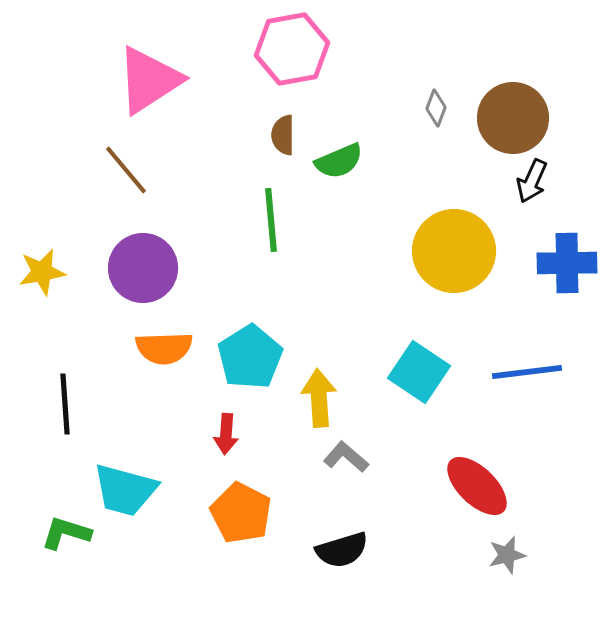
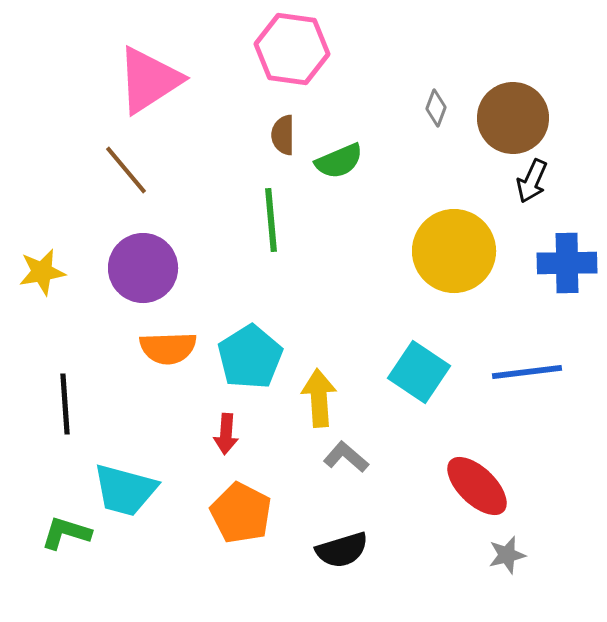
pink hexagon: rotated 18 degrees clockwise
orange semicircle: moved 4 px right
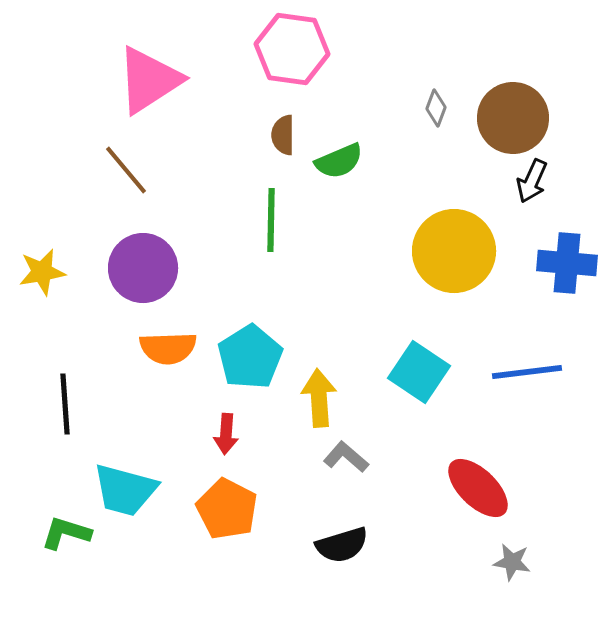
green line: rotated 6 degrees clockwise
blue cross: rotated 6 degrees clockwise
red ellipse: moved 1 px right, 2 px down
orange pentagon: moved 14 px left, 4 px up
black semicircle: moved 5 px up
gray star: moved 5 px right, 7 px down; rotated 24 degrees clockwise
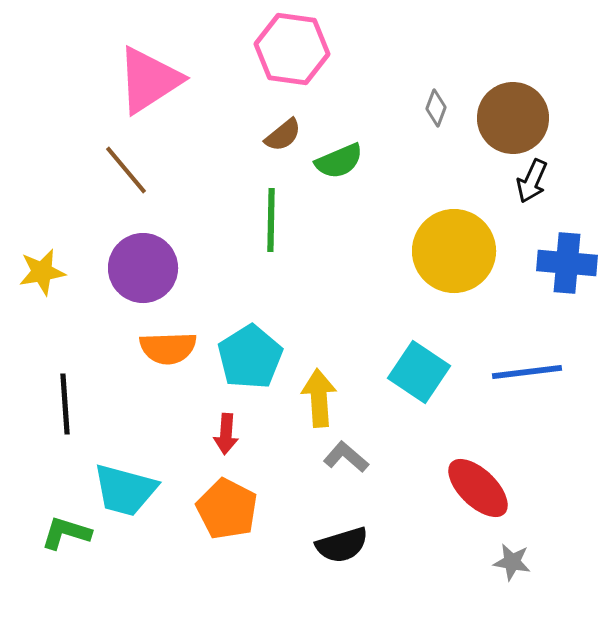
brown semicircle: rotated 129 degrees counterclockwise
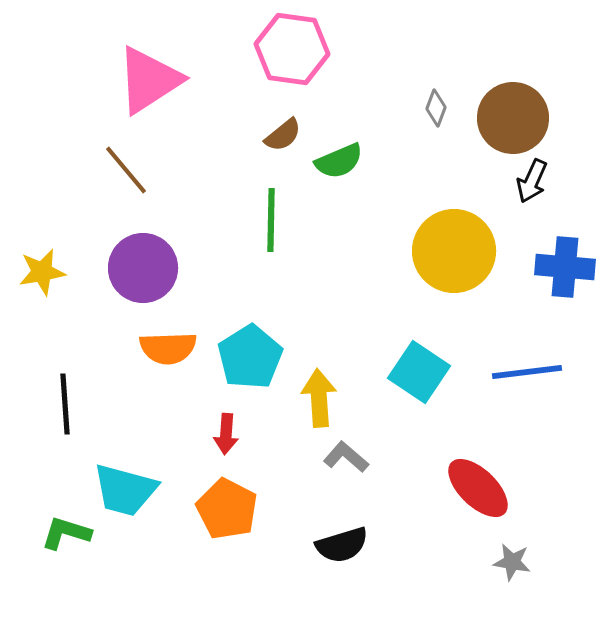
blue cross: moved 2 px left, 4 px down
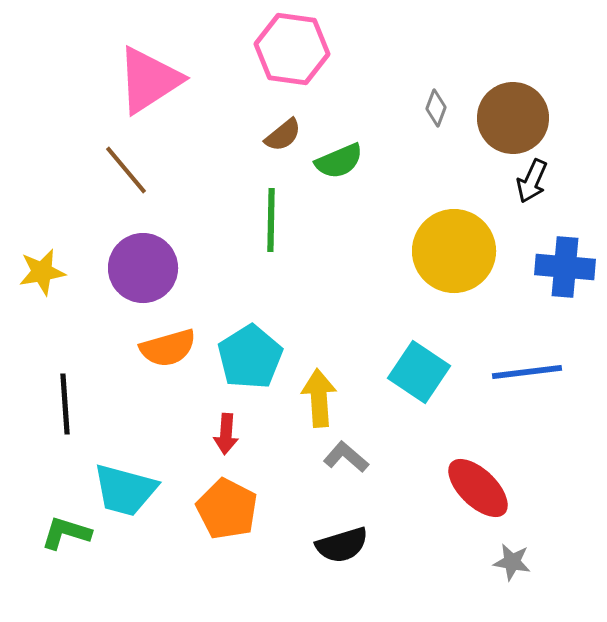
orange semicircle: rotated 14 degrees counterclockwise
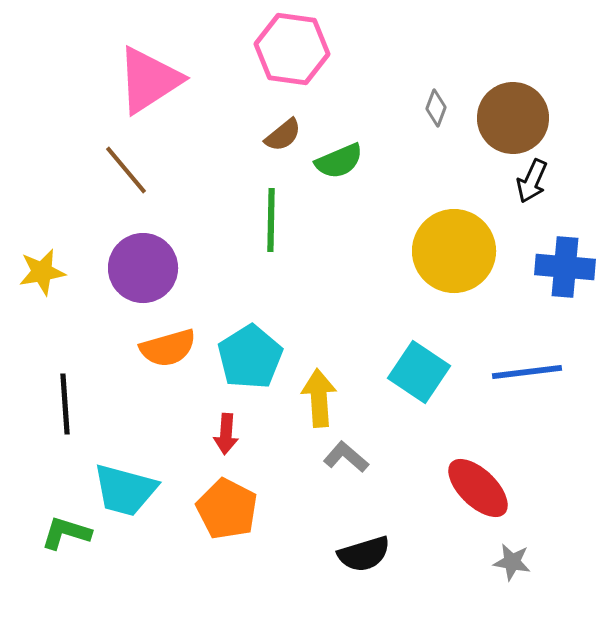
black semicircle: moved 22 px right, 9 px down
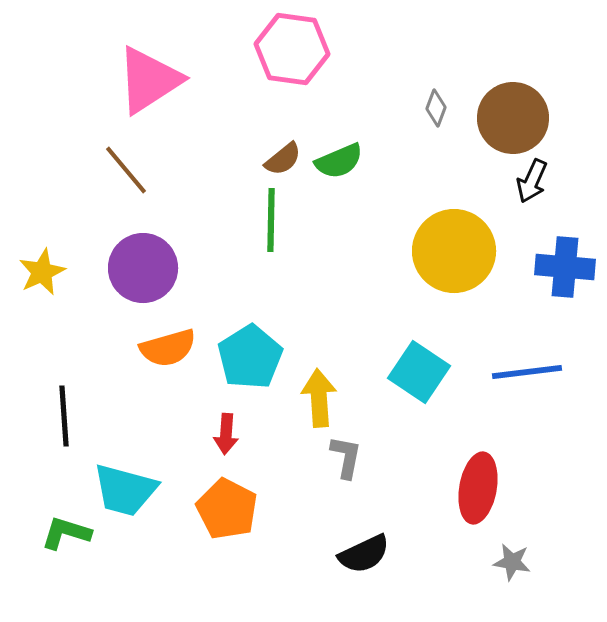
brown semicircle: moved 24 px down
yellow star: rotated 15 degrees counterclockwise
black line: moved 1 px left, 12 px down
gray L-shape: rotated 60 degrees clockwise
red ellipse: rotated 56 degrees clockwise
black semicircle: rotated 8 degrees counterclockwise
